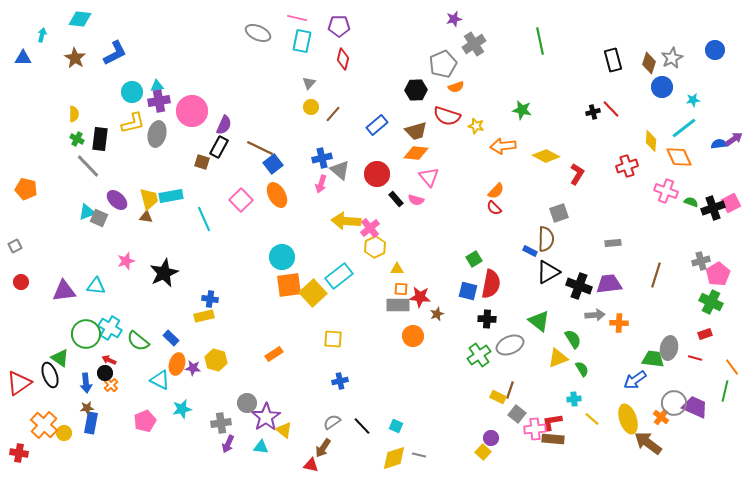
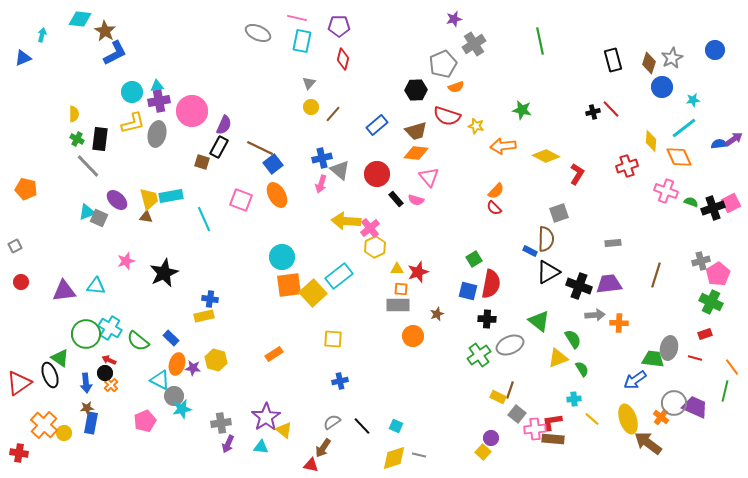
blue triangle at (23, 58): rotated 24 degrees counterclockwise
brown star at (75, 58): moved 30 px right, 27 px up
pink square at (241, 200): rotated 25 degrees counterclockwise
red star at (420, 297): moved 2 px left, 25 px up; rotated 25 degrees counterclockwise
gray circle at (247, 403): moved 73 px left, 7 px up
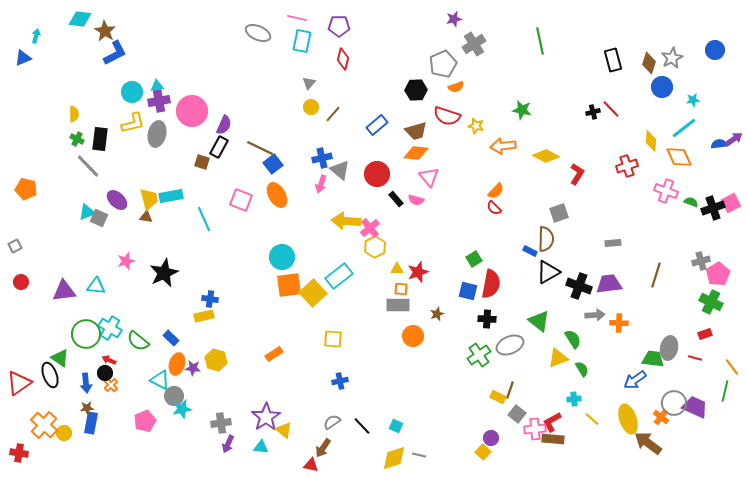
cyan arrow at (42, 35): moved 6 px left, 1 px down
red L-shape at (552, 422): rotated 20 degrees counterclockwise
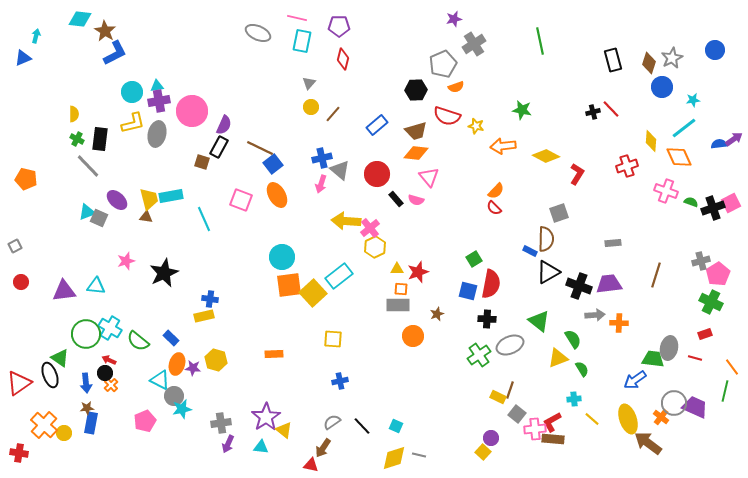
orange pentagon at (26, 189): moved 10 px up
orange rectangle at (274, 354): rotated 30 degrees clockwise
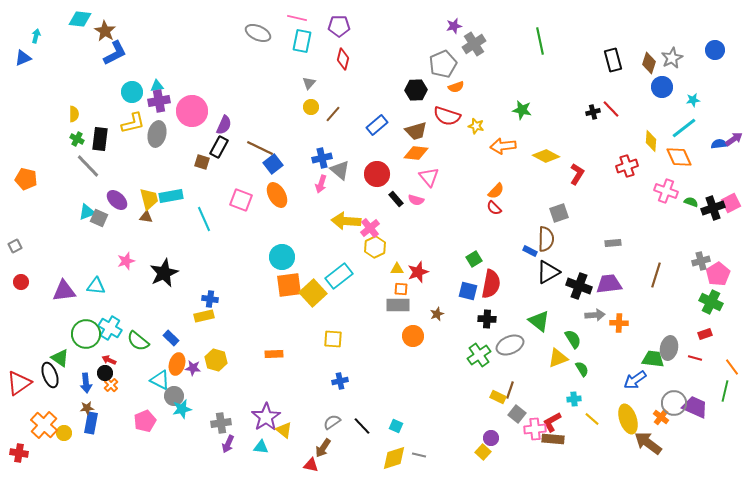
purple star at (454, 19): moved 7 px down
